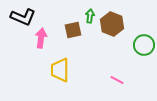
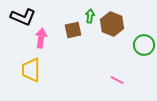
yellow trapezoid: moved 29 px left
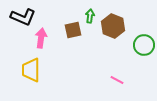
brown hexagon: moved 1 px right, 2 px down
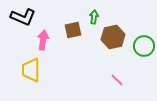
green arrow: moved 4 px right, 1 px down
brown hexagon: moved 11 px down; rotated 25 degrees clockwise
pink arrow: moved 2 px right, 2 px down
green circle: moved 1 px down
pink line: rotated 16 degrees clockwise
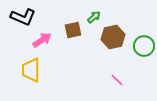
green arrow: rotated 40 degrees clockwise
pink arrow: moved 1 px left; rotated 48 degrees clockwise
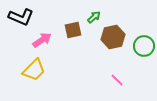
black L-shape: moved 2 px left
yellow trapezoid: moved 3 px right; rotated 135 degrees counterclockwise
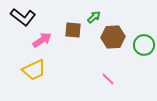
black L-shape: moved 2 px right; rotated 15 degrees clockwise
brown square: rotated 18 degrees clockwise
brown hexagon: rotated 10 degrees clockwise
green circle: moved 1 px up
yellow trapezoid: rotated 20 degrees clockwise
pink line: moved 9 px left, 1 px up
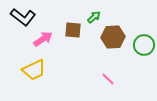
pink arrow: moved 1 px right, 1 px up
